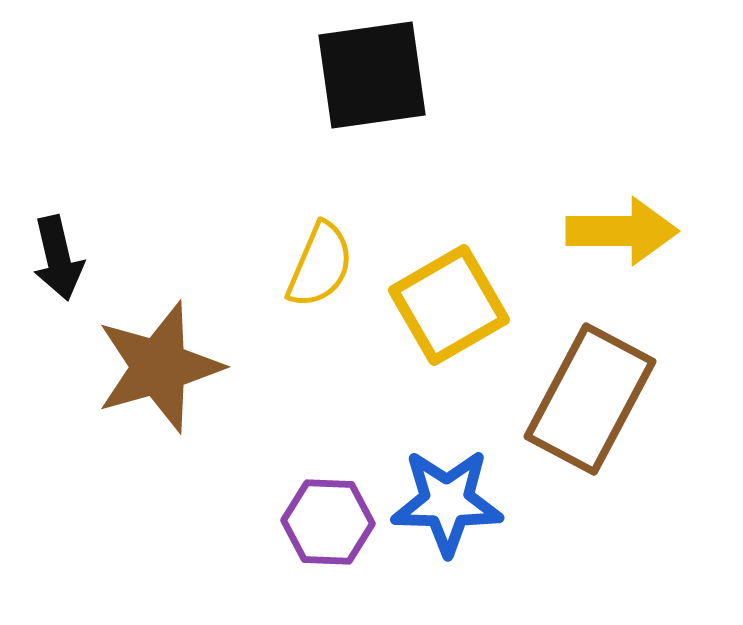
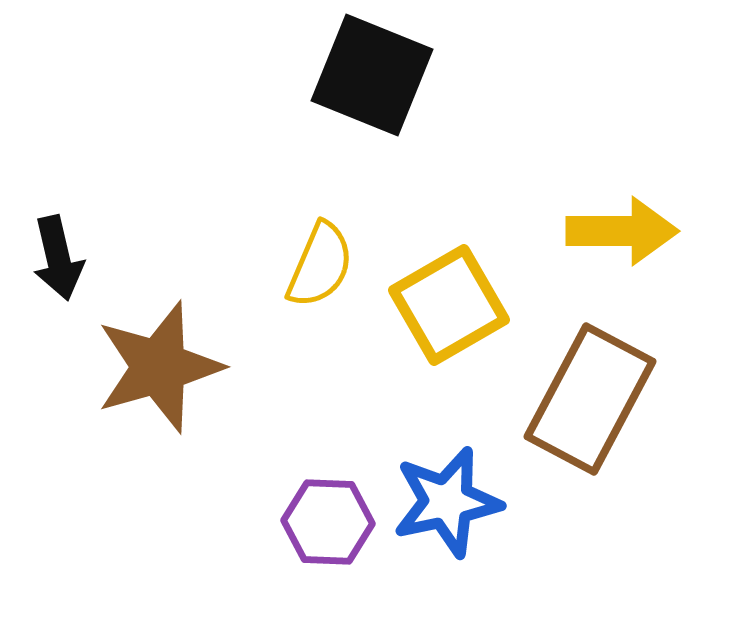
black square: rotated 30 degrees clockwise
blue star: rotated 13 degrees counterclockwise
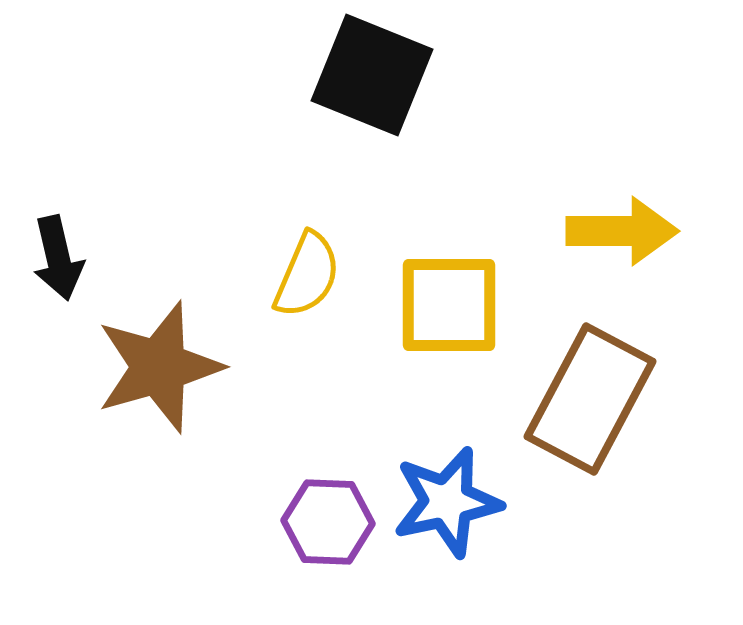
yellow semicircle: moved 13 px left, 10 px down
yellow square: rotated 30 degrees clockwise
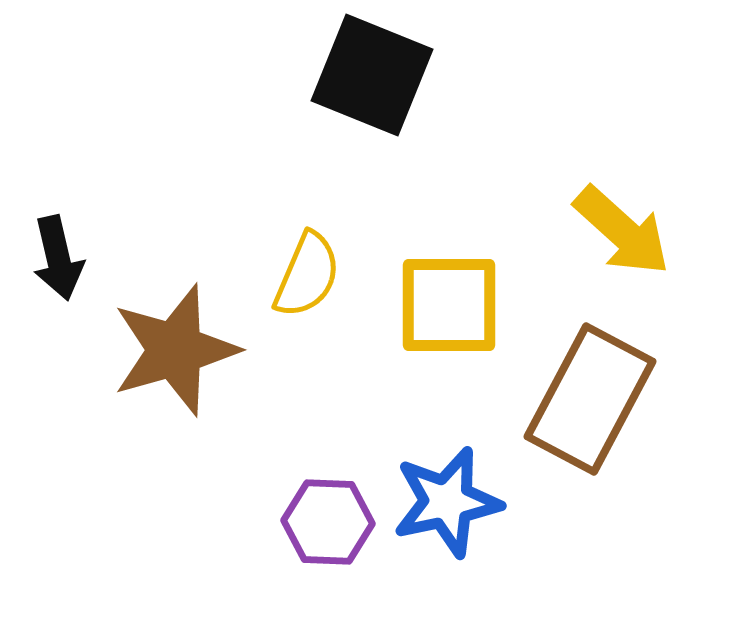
yellow arrow: rotated 42 degrees clockwise
brown star: moved 16 px right, 17 px up
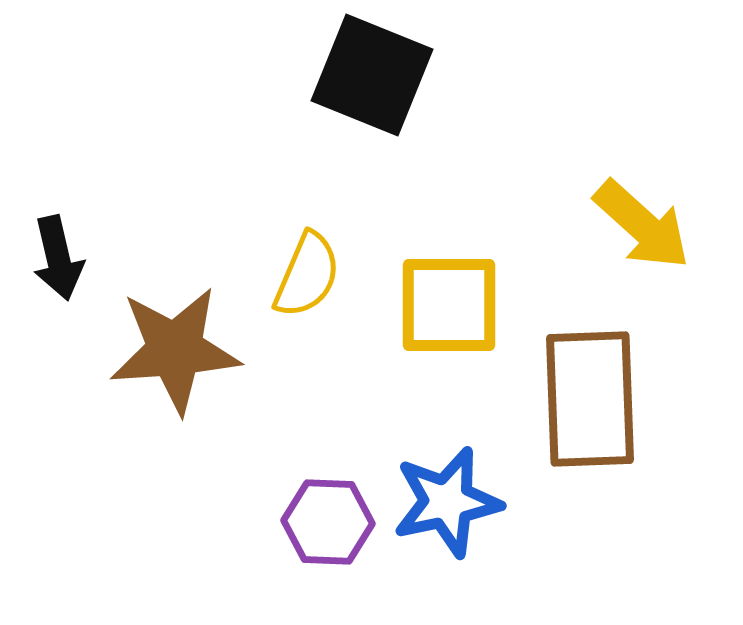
yellow arrow: moved 20 px right, 6 px up
brown star: rotated 12 degrees clockwise
brown rectangle: rotated 30 degrees counterclockwise
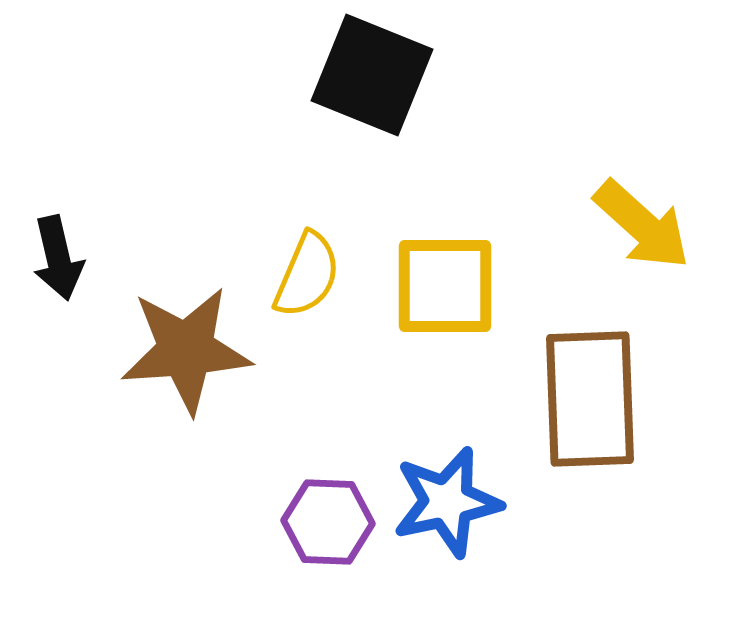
yellow square: moved 4 px left, 19 px up
brown star: moved 11 px right
